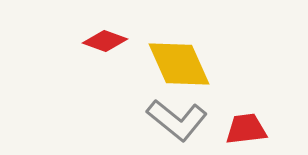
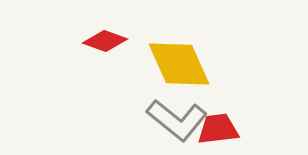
red trapezoid: moved 28 px left
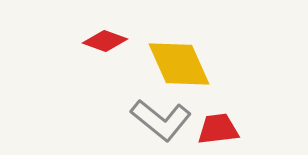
gray L-shape: moved 16 px left
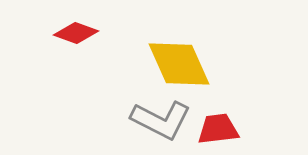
red diamond: moved 29 px left, 8 px up
gray L-shape: rotated 12 degrees counterclockwise
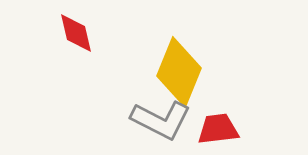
red diamond: rotated 57 degrees clockwise
yellow diamond: moved 8 px down; rotated 46 degrees clockwise
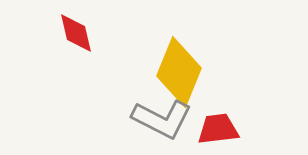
gray L-shape: moved 1 px right, 1 px up
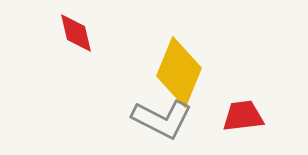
red trapezoid: moved 25 px right, 13 px up
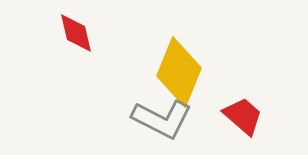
red trapezoid: rotated 48 degrees clockwise
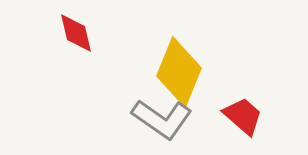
gray L-shape: rotated 8 degrees clockwise
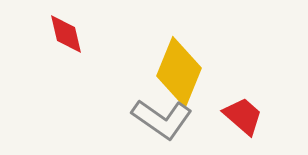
red diamond: moved 10 px left, 1 px down
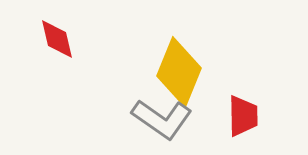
red diamond: moved 9 px left, 5 px down
red trapezoid: rotated 48 degrees clockwise
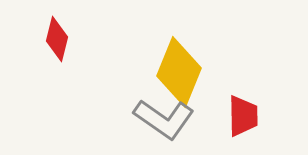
red diamond: rotated 27 degrees clockwise
gray L-shape: moved 2 px right
